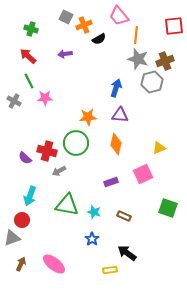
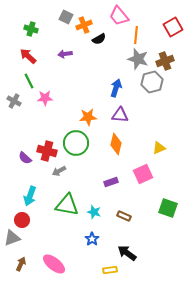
red square: moved 1 px left, 1 px down; rotated 24 degrees counterclockwise
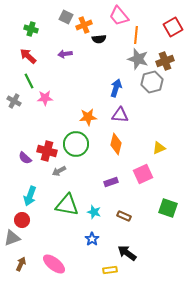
black semicircle: rotated 24 degrees clockwise
green circle: moved 1 px down
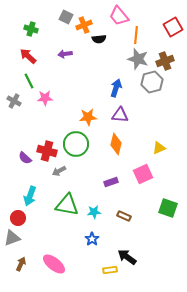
cyan star: rotated 24 degrees counterclockwise
red circle: moved 4 px left, 2 px up
black arrow: moved 4 px down
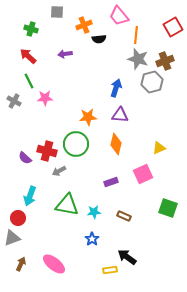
gray square: moved 9 px left, 5 px up; rotated 24 degrees counterclockwise
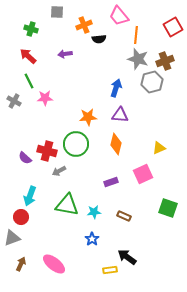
red circle: moved 3 px right, 1 px up
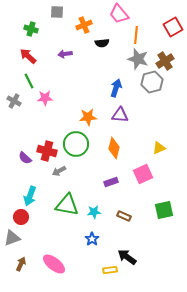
pink trapezoid: moved 2 px up
black semicircle: moved 3 px right, 4 px down
brown cross: rotated 12 degrees counterclockwise
orange diamond: moved 2 px left, 4 px down
green square: moved 4 px left, 2 px down; rotated 30 degrees counterclockwise
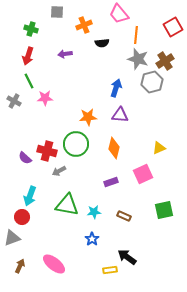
red arrow: rotated 114 degrees counterclockwise
red circle: moved 1 px right
brown arrow: moved 1 px left, 2 px down
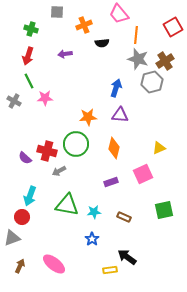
brown rectangle: moved 1 px down
